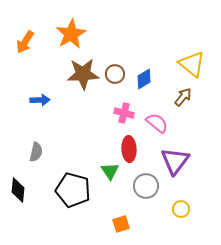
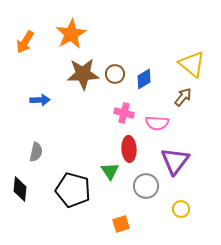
pink semicircle: rotated 145 degrees clockwise
black diamond: moved 2 px right, 1 px up
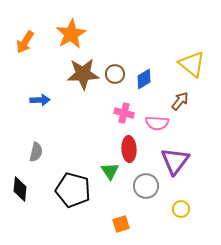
brown arrow: moved 3 px left, 4 px down
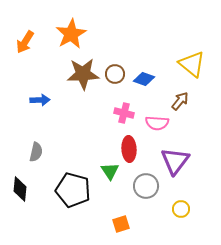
blue diamond: rotated 50 degrees clockwise
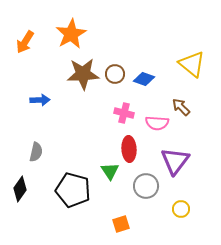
brown arrow: moved 1 px right, 6 px down; rotated 84 degrees counterclockwise
black diamond: rotated 30 degrees clockwise
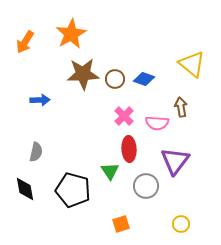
brown circle: moved 5 px down
brown arrow: rotated 36 degrees clockwise
pink cross: moved 3 px down; rotated 30 degrees clockwise
black diamond: moved 5 px right; rotated 45 degrees counterclockwise
yellow circle: moved 15 px down
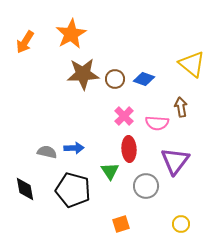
blue arrow: moved 34 px right, 48 px down
gray semicircle: moved 11 px right; rotated 90 degrees counterclockwise
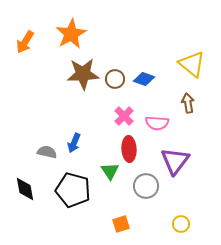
brown arrow: moved 7 px right, 4 px up
blue arrow: moved 5 px up; rotated 114 degrees clockwise
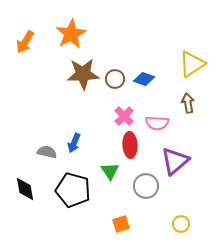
yellow triangle: rotated 48 degrees clockwise
red ellipse: moved 1 px right, 4 px up
purple triangle: rotated 12 degrees clockwise
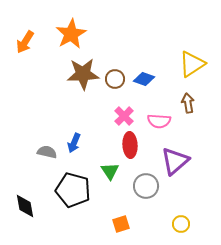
pink semicircle: moved 2 px right, 2 px up
black diamond: moved 17 px down
